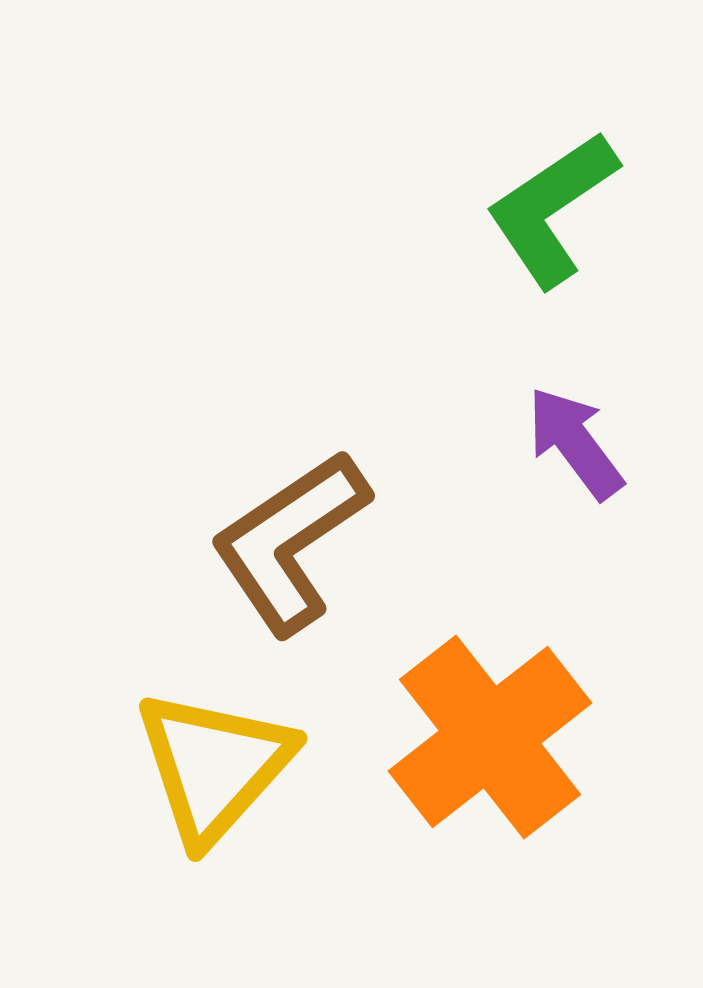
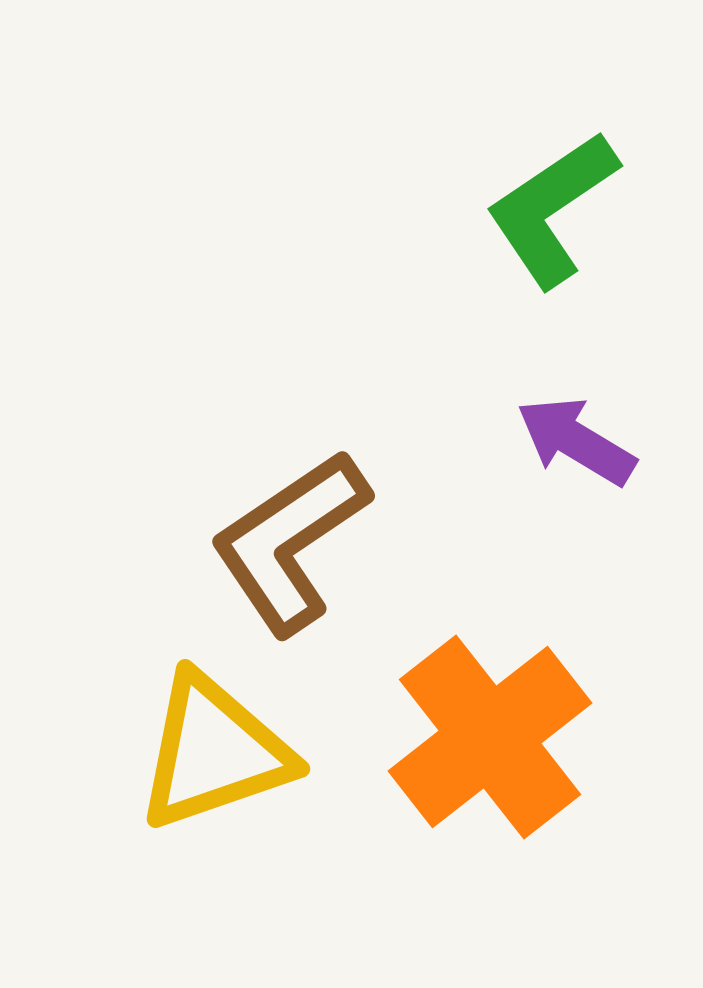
purple arrow: moved 1 px right, 2 px up; rotated 22 degrees counterclockwise
yellow triangle: moved 14 px up; rotated 29 degrees clockwise
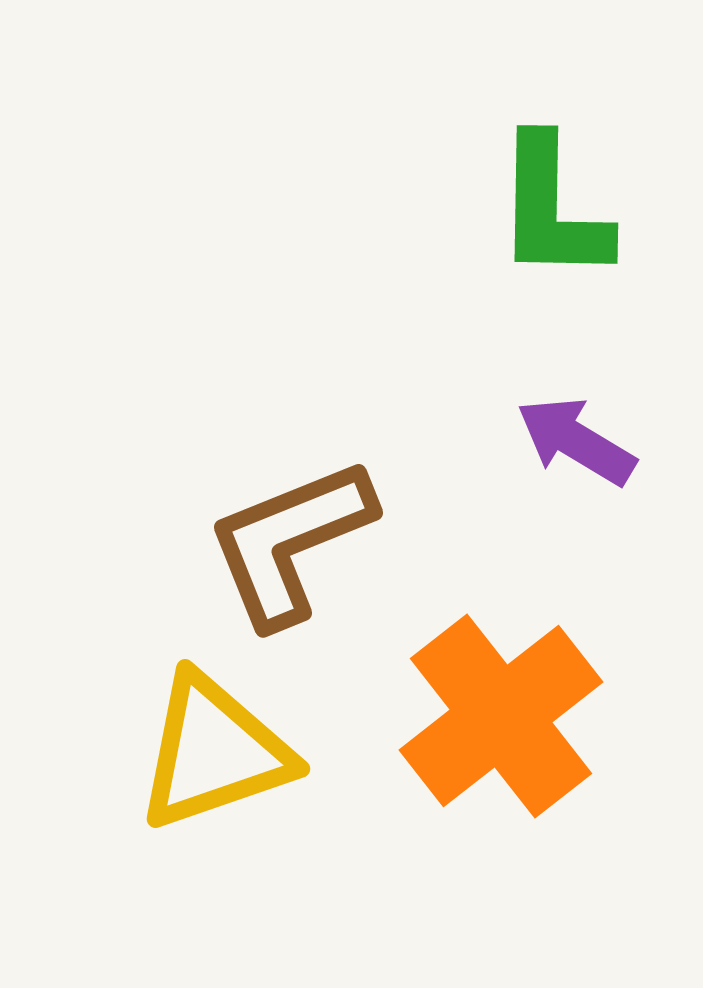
green L-shape: rotated 55 degrees counterclockwise
brown L-shape: rotated 12 degrees clockwise
orange cross: moved 11 px right, 21 px up
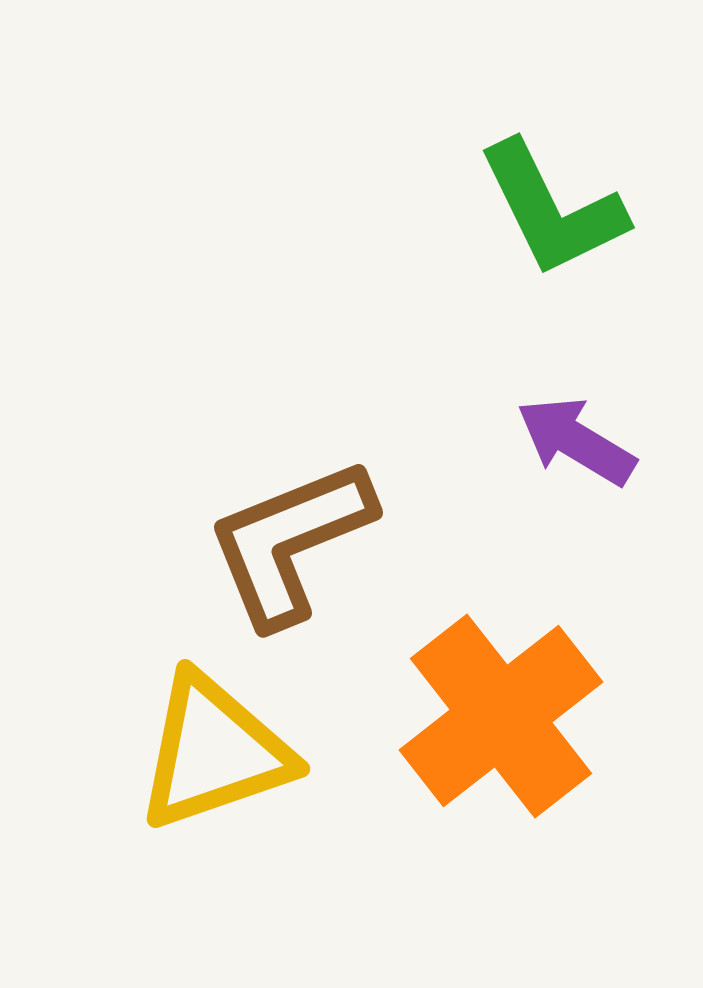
green L-shape: rotated 27 degrees counterclockwise
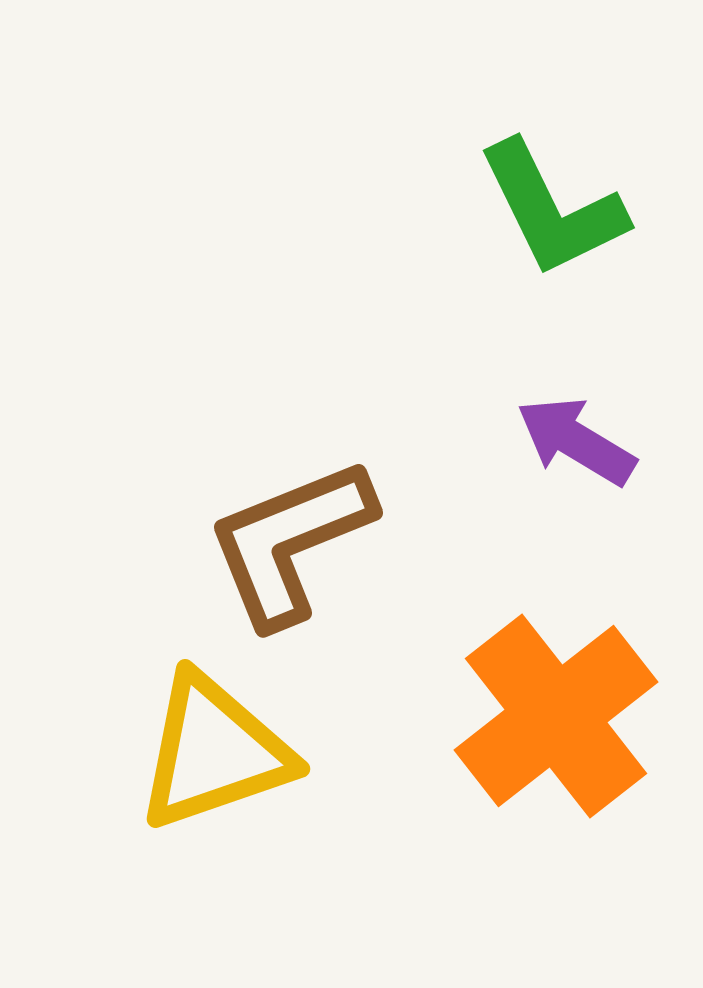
orange cross: moved 55 px right
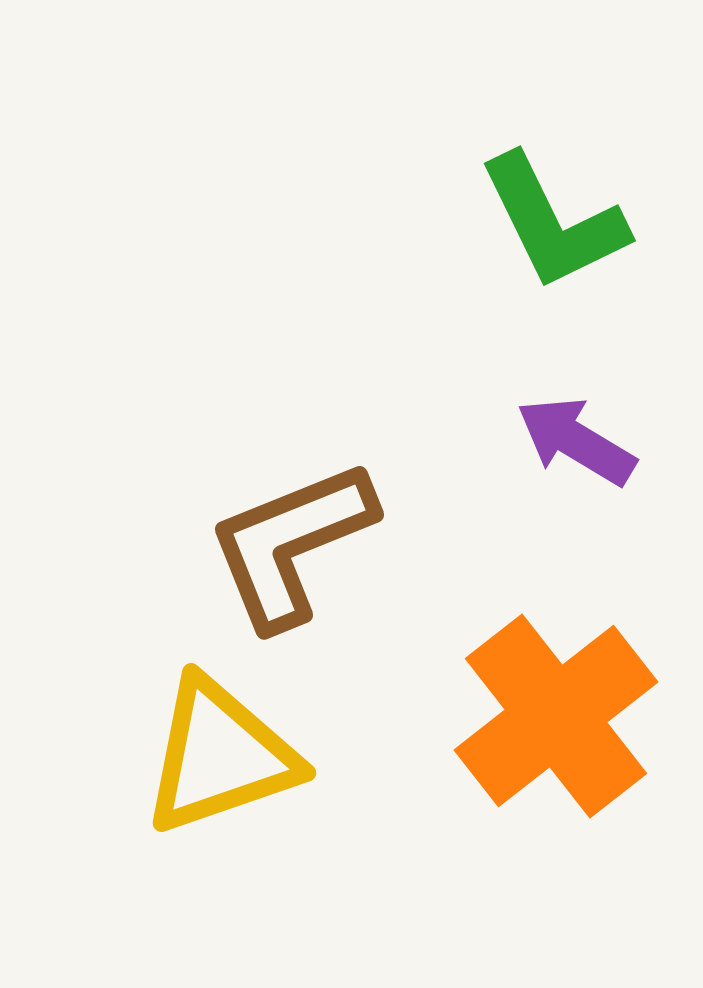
green L-shape: moved 1 px right, 13 px down
brown L-shape: moved 1 px right, 2 px down
yellow triangle: moved 6 px right, 4 px down
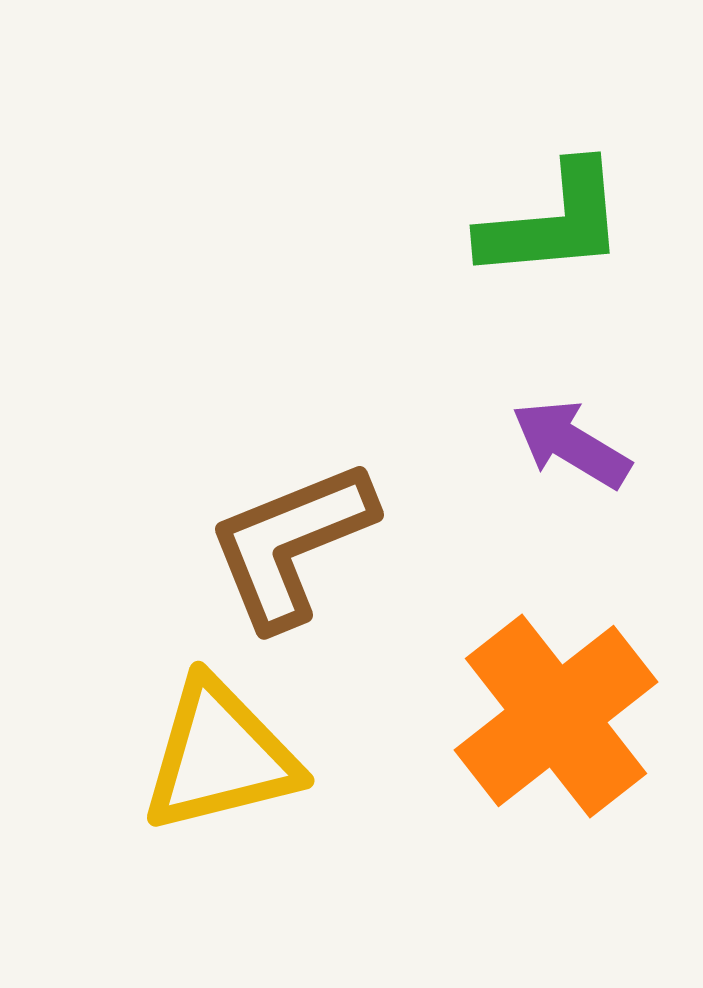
green L-shape: rotated 69 degrees counterclockwise
purple arrow: moved 5 px left, 3 px down
yellow triangle: rotated 5 degrees clockwise
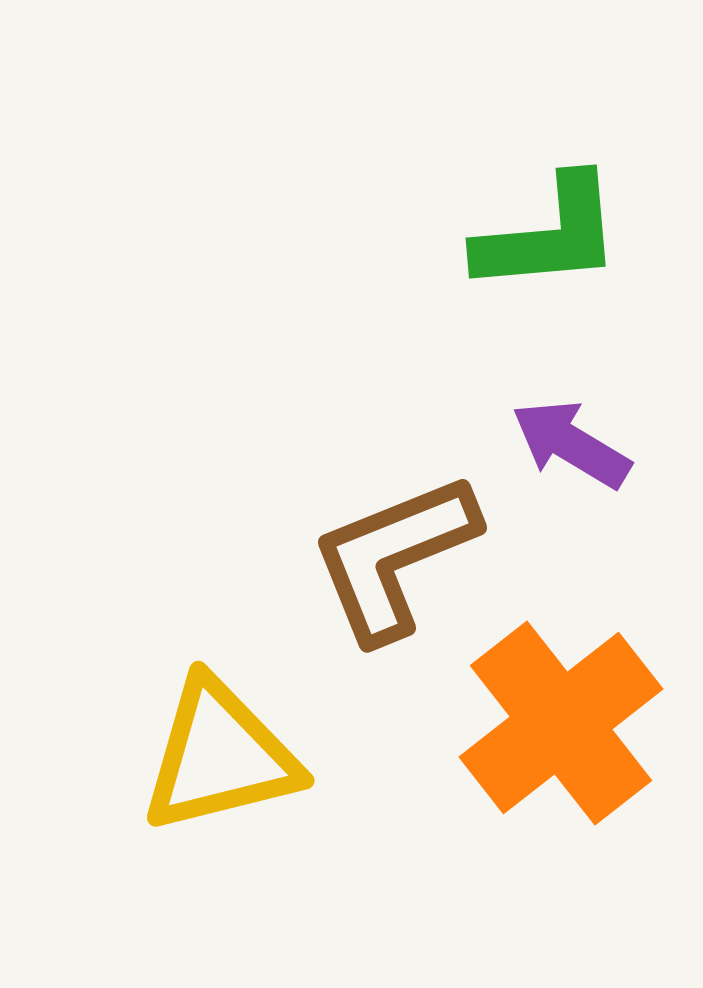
green L-shape: moved 4 px left, 13 px down
brown L-shape: moved 103 px right, 13 px down
orange cross: moved 5 px right, 7 px down
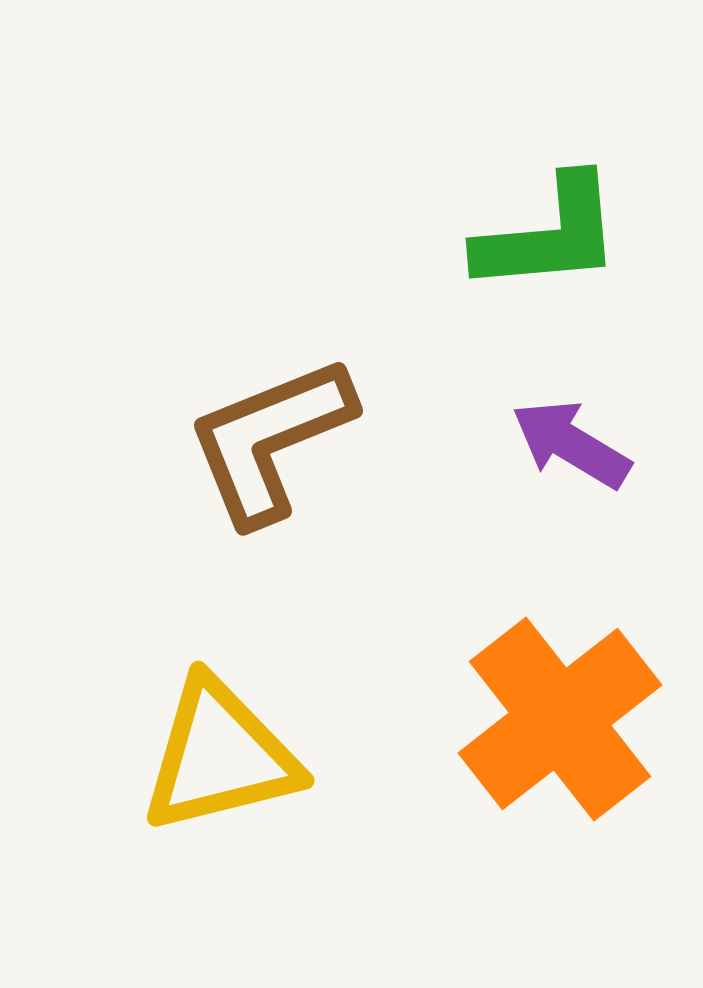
brown L-shape: moved 124 px left, 117 px up
orange cross: moved 1 px left, 4 px up
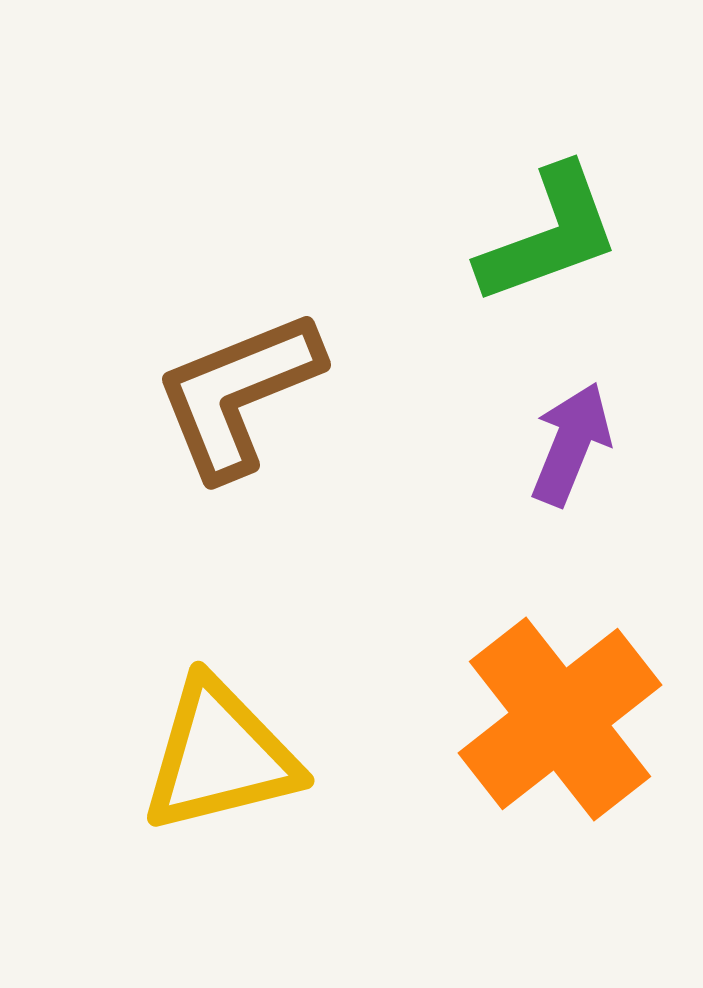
green L-shape: rotated 15 degrees counterclockwise
brown L-shape: moved 32 px left, 46 px up
purple arrow: rotated 81 degrees clockwise
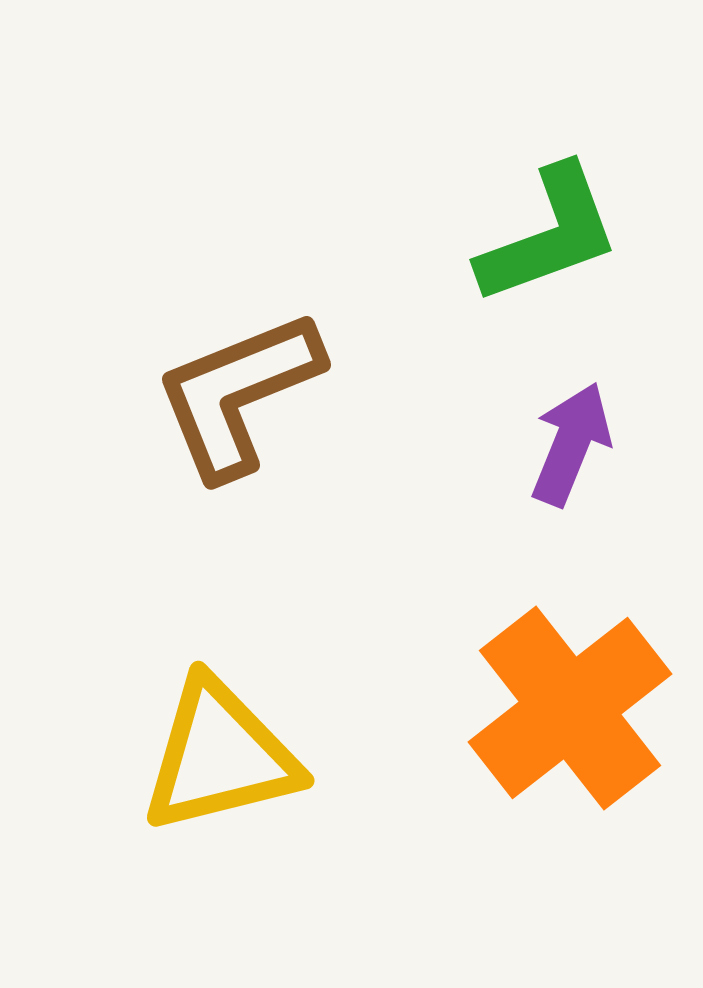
orange cross: moved 10 px right, 11 px up
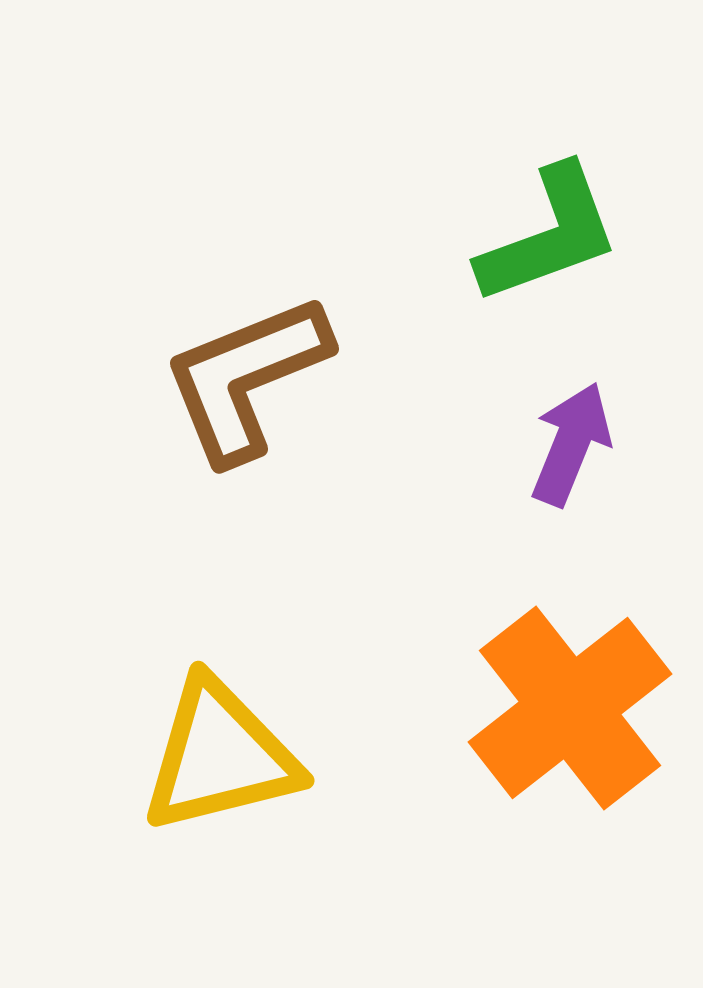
brown L-shape: moved 8 px right, 16 px up
